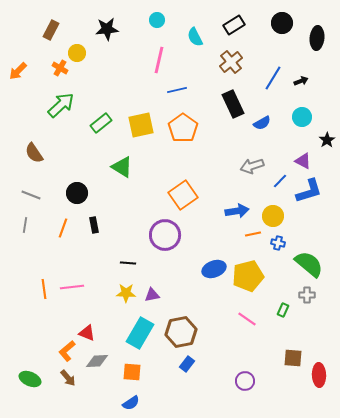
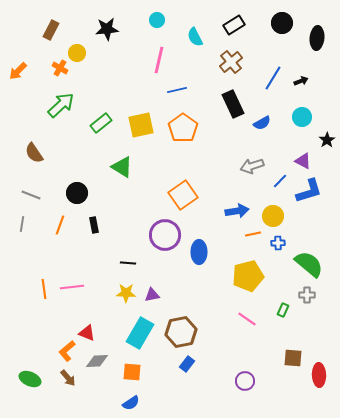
gray line at (25, 225): moved 3 px left, 1 px up
orange line at (63, 228): moved 3 px left, 3 px up
blue cross at (278, 243): rotated 16 degrees counterclockwise
blue ellipse at (214, 269): moved 15 px left, 17 px up; rotated 70 degrees counterclockwise
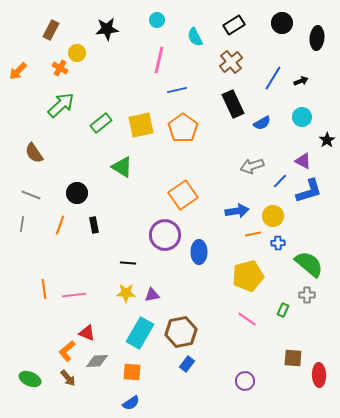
pink line at (72, 287): moved 2 px right, 8 px down
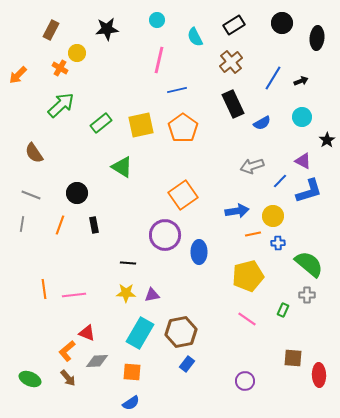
orange arrow at (18, 71): moved 4 px down
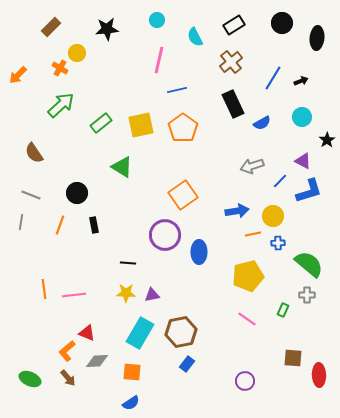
brown rectangle at (51, 30): moved 3 px up; rotated 18 degrees clockwise
gray line at (22, 224): moved 1 px left, 2 px up
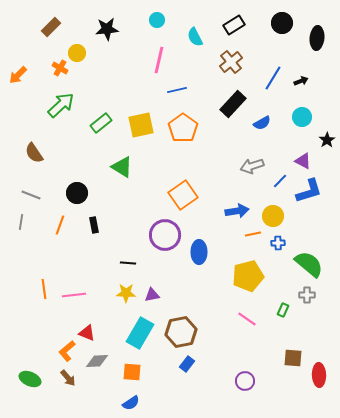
black rectangle at (233, 104): rotated 68 degrees clockwise
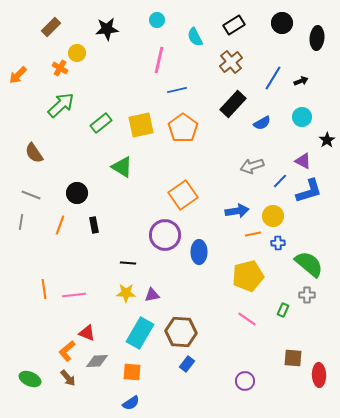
brown hexagon at (181, 332): rotated 16 degrees clockwise
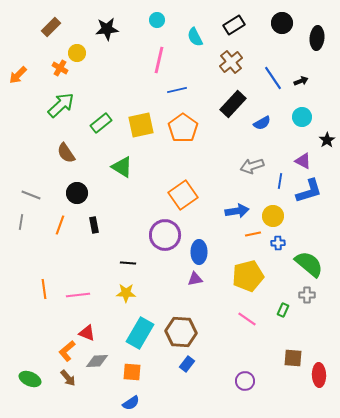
blue line at (273, 78): rotated 65 degrees counterclockwise
brown semicircle at (34, 153): moved 32 px right
blue line at (280, 181): rotated 35 degrees counterclockwise
pink line at (74, 295): moved 4 px right
purple triangle at (152, 295): moved 43 px right, 16 px up
